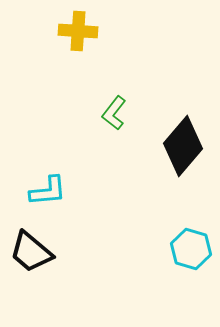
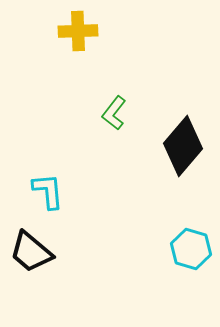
yellow cross: rotated 6 degrees counterclockwise
cyan L-shape: rotated 90 degrees counterclockwise
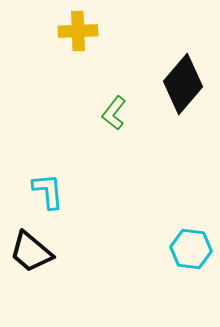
black diamond: moved 62 px up
cyan hexagon: rotated 9 degrees counterclockwise
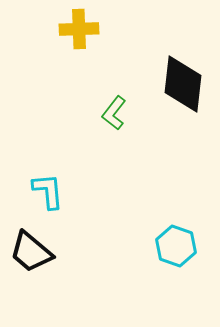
yellow cross: moved 1 px right, 2 px up
black diamond: rotated 34 degrees counterclockwise
cyan hexagon: moved 15 px left, 3 px up; rotated 12 degrees clockwise
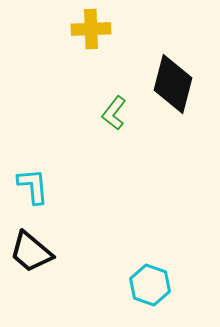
yellow cross: moved 12 px right
black diamond: moved 10 px left; rotated 8 degrees clockwise
cyan L-shape: moved 15 px left, 5 px up
cyan hexagon: moved 26 px left, 39 px down
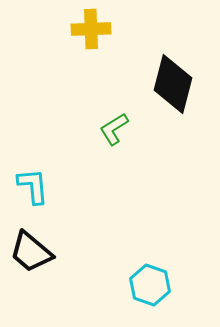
green L-shape: moved 16 px down; rotated 20 degrees clockwise
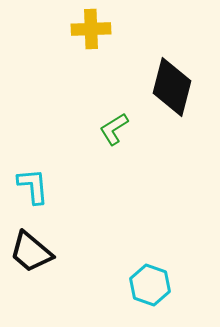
black diamond: moved 1 px left, 3 px down
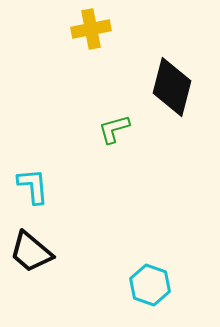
yellow cross: rotated 9 degrees counterclockwise
green L-shape: rotated 16 degrees clockwise
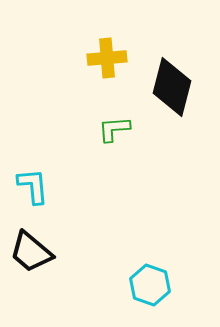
yellow cross: moved 16 px right, 29 px down; rotated 6 degrees clockwise
green L-shape: rotated 12 degrees clockwise
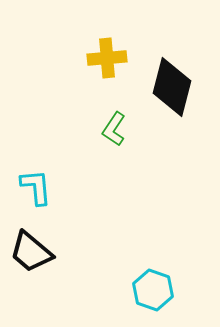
green L-shape: rotated 52 degrees counterclockwise
cyan L-shape: moved 3 px right, 1 px down
cyan hexagon: moved 3 px right, 5 px down
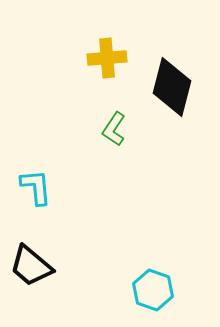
black trapezoid: moved 14 px down
